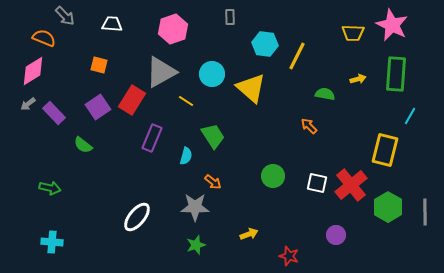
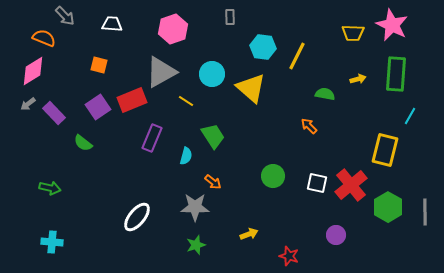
cyan hexagon at (265, 44): moved 2 px left, 3 px down
red rectangle at (132, 100): rotated 36 degrees clockwise
green semicircle at (83, 145): moved 2 px up
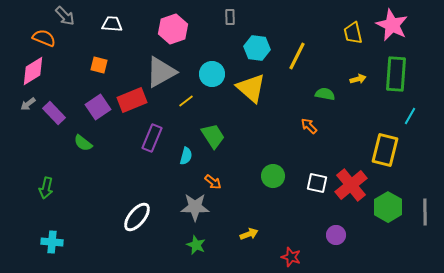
yellow trapezoid at (353, 33): rotated 75 degrees clockwise
cyan hexagon at (263, 47): moved 6 px left, 1 px down
yellow line at (186, 101): rotated 70 degrees counterclockwise
green arrow at (50, 188): moved 4 px left; rotated 90 degrees clockwise
green star at (196, 245): rotated 30 degrees counterclockwise
red star at (289, 256): moved 2 px right, 1 px down
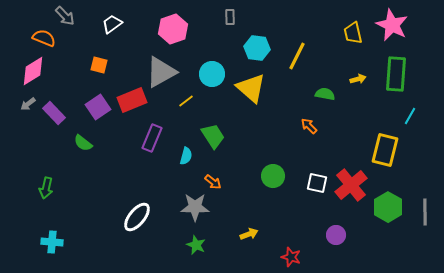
white trapezoid at (112, 24): rotated 40 degrees counterclockwise
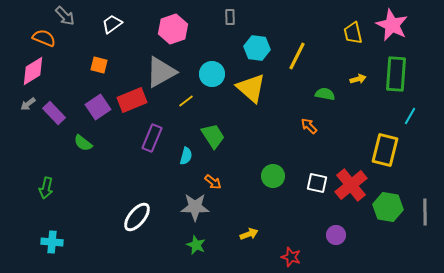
green hexagon at (388, 207): rotated 20 degrees counterclockwise
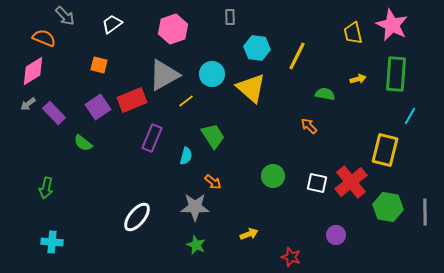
gray triangle at (161, 72): moved 3 px right, 3 px down
red cross at (351, 185): moved 3 px up
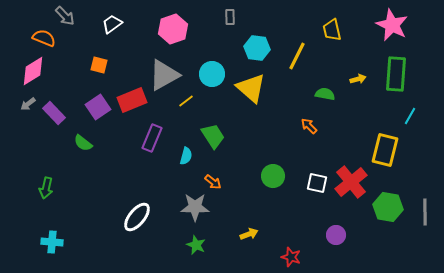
yellow trapezoid at (353, 33): moved 21 px left, 3 px up
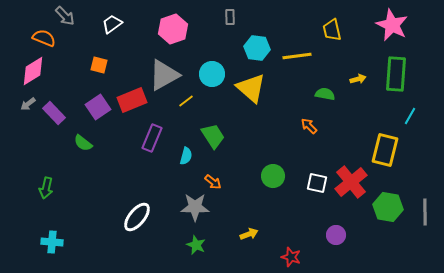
yellow line at (297, 56): rotated 56 degrees clockwise
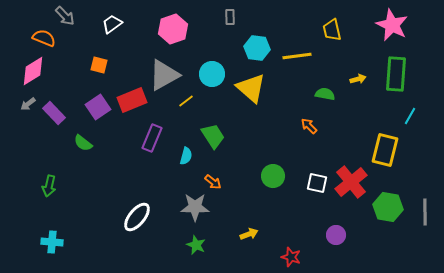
green arrow at (46, 188): moved 3 px right, 2 px up
